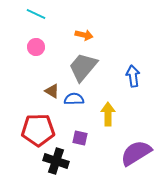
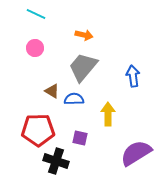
pink circle: moved 1 px left, 1 px down
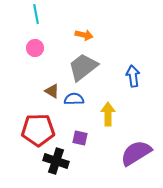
cyan line: rotated 54 degrees clockwise
gray trapezoid: rotated 12 degrees clockwise
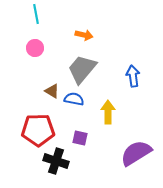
gray trapezoid: moved 1 px left, 2 px down; rotated 12 degrees counterclockwise
blue semicircle: rotated 12 degrees clockwise
yellow arrow: moved 2 px up
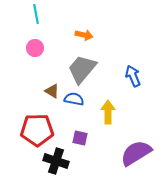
blue arrow: rotated 15 degrees counterclockwise
red pentagon: moved 1 px left
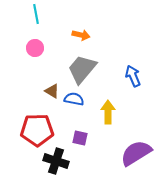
orange arrow: moved 3 px left
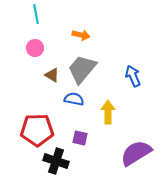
brown triangle: moved 16 px up
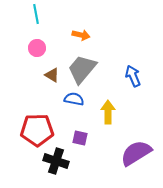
pink circle: moved 2 px right
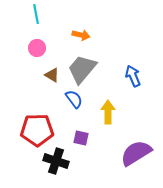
blue semicircle: rotated 42 degrees clockwise
purple square: moved 1 px right
